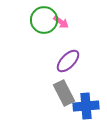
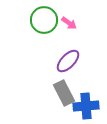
pink arrow: moved 8 px right, 1 px down
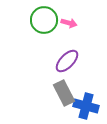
pink arrow: rotated 21 degrees counterclockwise
purple ellipse: moved 1 px left
blue cross: rotated 20 degrees clockwise
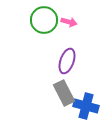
pink arrow: moved 1 px up
purple ellipse: rotated 25 degrees counterclockwise
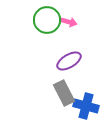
green circle: moved 3 px right
purple ellipse: moved 2 px right; rotated 40 degrees clockwise
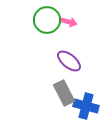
purple ellipse: rotated 70 degrees clockwise
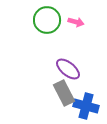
pink arrow: moved 7 px right
purple ellipse: moved 1 px left, 8 px down
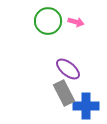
green circle: moved 1 px right, 1 px down
blue cross: rotated 15 degrees counterclockwise
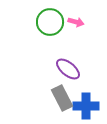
green circle: moved 2 px right, 1 px down
gray rectangle: moved 2 px left, 5 px down
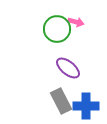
green circle: moved 7 px right, 7 px down
purple ellipse: moved 1 px up
gray rectangle: moved 1 px left, 3 px down
